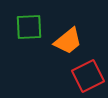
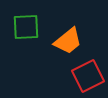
green square: moved 3 px left
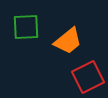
red square: moved 1 px down
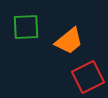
orange trapezoid: moved 1 px right
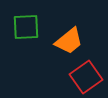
red square: moved 2 px left; rotated 8 degrees counterclockwise
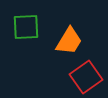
orange trapezoid: rotated 20 degrees counterclockwise
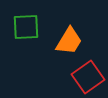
red square: moved 2 px right
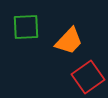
orange trapezoid: rotated 12 degrees clockwise
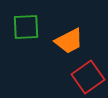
orange trapezoid: rotated 20 degrees clockwise
